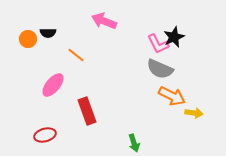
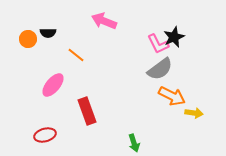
gray semicircle: rotated 60 degrees counterclockwise
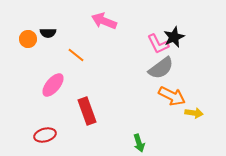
gray semicircle: moved 1 px right, 1 px up
green arrow: moved 5 px right
